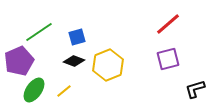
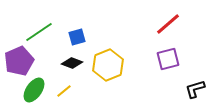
black diamond: moved 2 px left, 2 px down
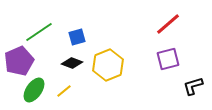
black L-shape: moved 2 px left, 3 px up
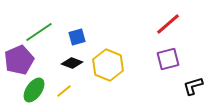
purple pentagon: moved 1 px up
yellow hexagon: rotated 16 degrees counterclockwise
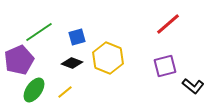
purple square: moved 3 px left, 7 px down
yellow hexagon: moved 7 px up
black L-shape: rotated 125 degrees counterclockwise
yellow line: moved 1 px right, 1 px down
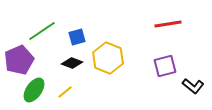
red line: rotated 32 degrees clockwise
green line: moved 3 px right, 1 px up
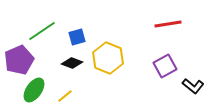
purple square: rotated 15 degrees counterclockwise
yellow line: moved 4 px down
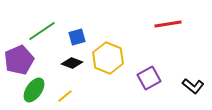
purple square: moved 16 px left, 12 px down
